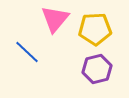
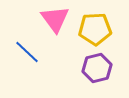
pink triangle: rotated 16 degrees counterclockwise
purple hexagon: moved 1 px up
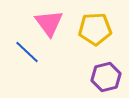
pink triangle: moved 6 px left, 4 px down
purple hexagon: moved 9 px right, 9 px down
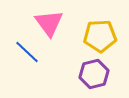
yellow pentagon: moved 5 px right, 7 px down
purple hexagon: moved 12 px left, 3 px up
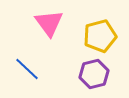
yellow pentagon: rotated 12 degrees counterclockwise
blue line: moved 17 px down
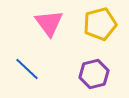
yellow pentagon: moved 12 px up
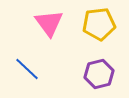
yellow pentagon: moved 1 px left; rotated 8 degrees clockwise
purple hexagon: moved 5 px right
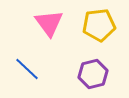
yellow pentagon: moved 1 px down
purple hexagon: moved 6 px left
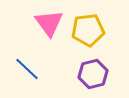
yellow pentagon: moved 11 px left, 5 px down
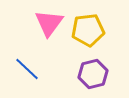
pink triangle: rotated 12 degrees clockwise
